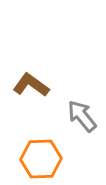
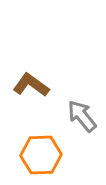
orange hexagon: moved 4 px up
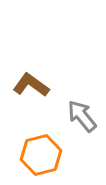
orange hexagon: rotated 12 degrees counterclockwise
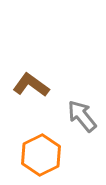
orange hexagon: rotated 12 degrees counterclockwise
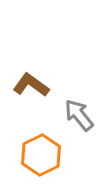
gray arrow: moved 3 px left, 1 px up
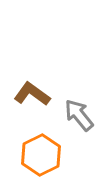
brown L-shape: moved 1 px right, 9 px down
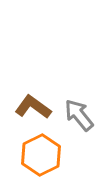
brown L-shape: moved 1 px right, 13 px down
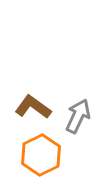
gray arrow: moved 1 px left, 1 px down; rotated 64 degrees clockwise
